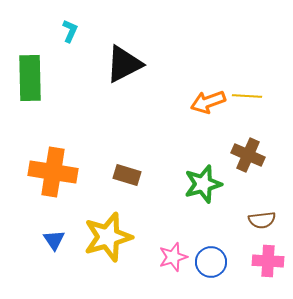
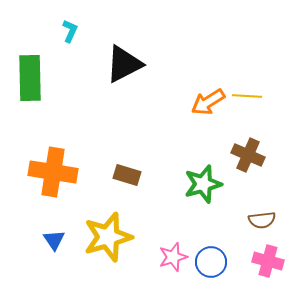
orange arrow: rotated 12 degrees counterclockwise
pink cross: rotated 12 degrees clockwise
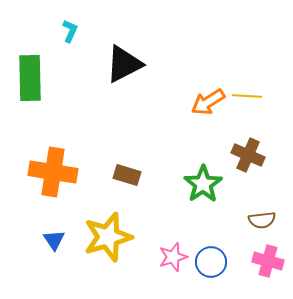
green star: rotated 18 degrees counterclockwise
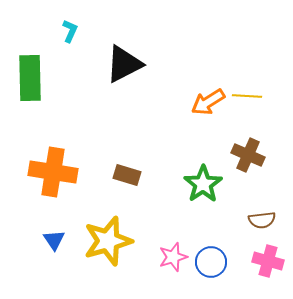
yellow star: moved 4 px down
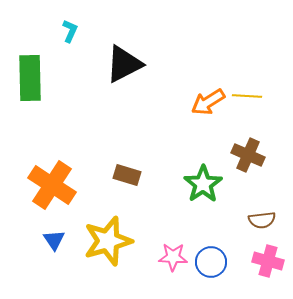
orange cross: moved 1 px left, 13 px down; rotated 24 degrees clockwise
pink star: rotated 20 degrees clockwise
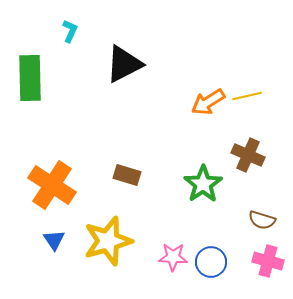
yellow line: rotated 16 degrees counterclockwise
brown semicircle: rotated 24 degrees clockwise
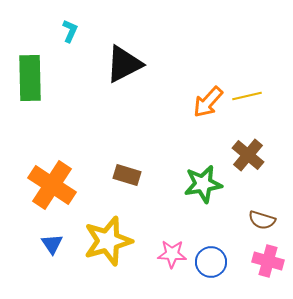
orange arrow: rotated 16 degrees counterclockwise
brown cross: rotated 16 degrees clockwise
green star: rotated 24 degrees clockwise
blue triangle: moved 2 px left, 4 px down
pink star: moved 1 px left, 3 px up
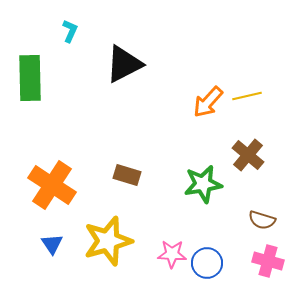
blue circle: moved 4 px left, 1 px down
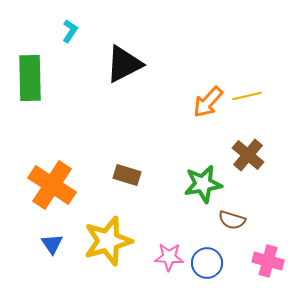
cyan L-shape: rotated 10 degrees clockwise
brown semicircle: moved 30 px left
pink star: moved 3 px left, 3 px down
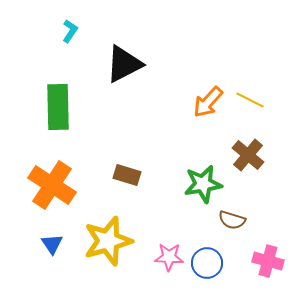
green rectangle: moved 28 px right, 29 px down
yellow line: moved 3 px right, 4 px down; rotated 40 degrees clockwise
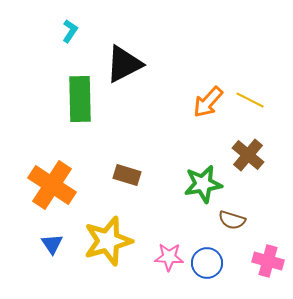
green rectangle: moved 22 px right, 8 px up
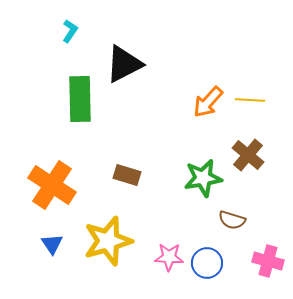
yellow line: rotated 24 degrees counterclockwise
green star: moved 6 px up
